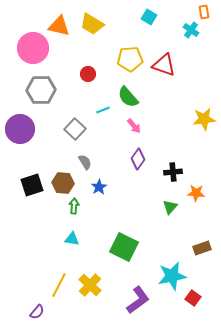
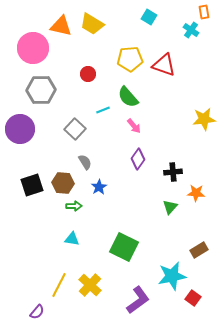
orange triangle: moved 2 px right
green arrow: rotated 84 degrees clockwise
brown rectangle: moved 3 px left, 2 px down; rotated 12 degrees counterclockwise
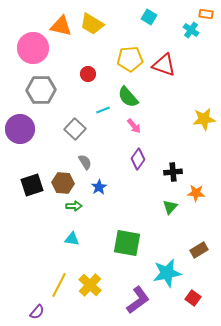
orange rectangle: moved 2 px right, 2 px down; rotated 72 degrees counterclockwise
green square: moved 3 px right, 4 px up; rotated 16 degrees counterclockwise
cyan star: moved 5 px left, 3 px up
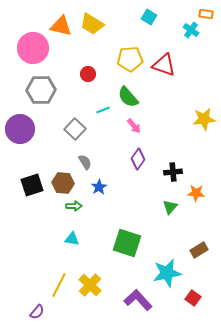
green square: rotated 8 degrees clockwise
purple L-shape: rotated 96 degrees counterclockwise
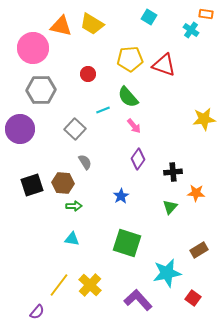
blue star: moved 22 px right, 9 px down
yellow line: rotated 10 degrees clockwise
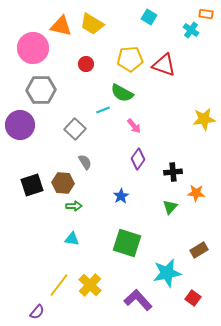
red circle: moved 2 px left, 10 px up
green semicircle: moved 6 px left, 4 px up; rotated 20 degrees counterclockwise
purple circle: moved 4 px up
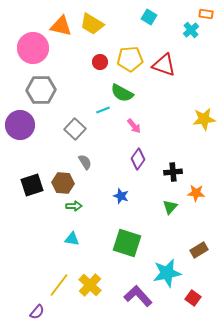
cyan cross: rotated 14 degrees clockwise
red circle: moved 14 px right, 2 px up
blue star: rotated 21 degrees counterclockwise
purple L-shape: moved 4 px up
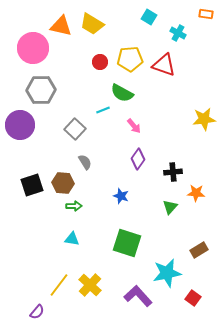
cyan cross: moved 13 px left, 3 px down; rotated 21 degrees counterclockwise
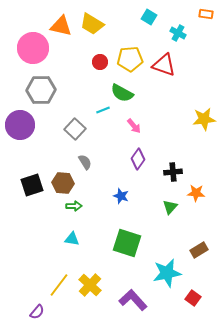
purple L-shape: moved 5 px left, 4 px down
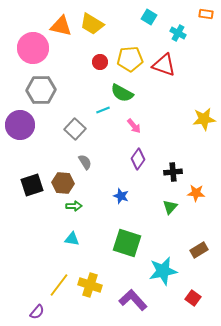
cyan star: moved 4 px left, 2 px up
yellow cross: rotated 25 degrees counterclockwise
